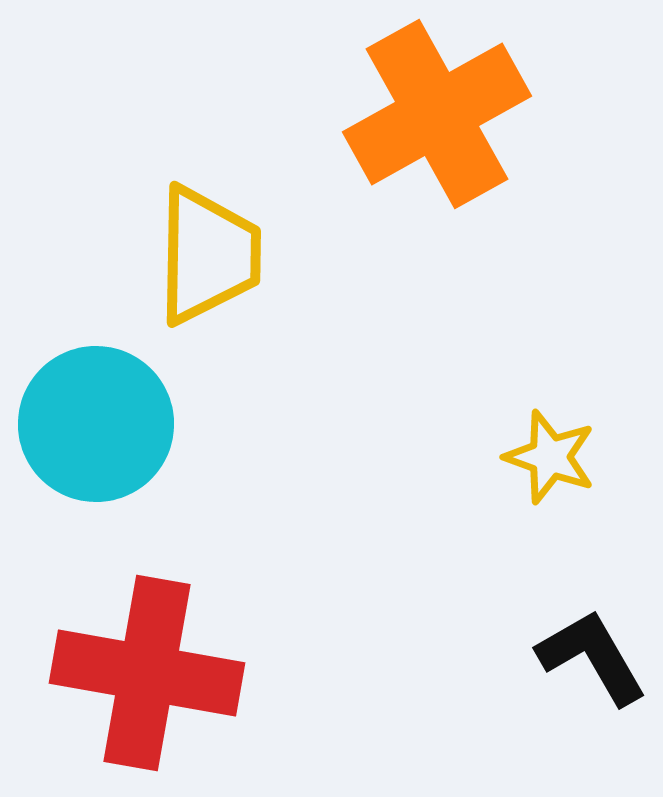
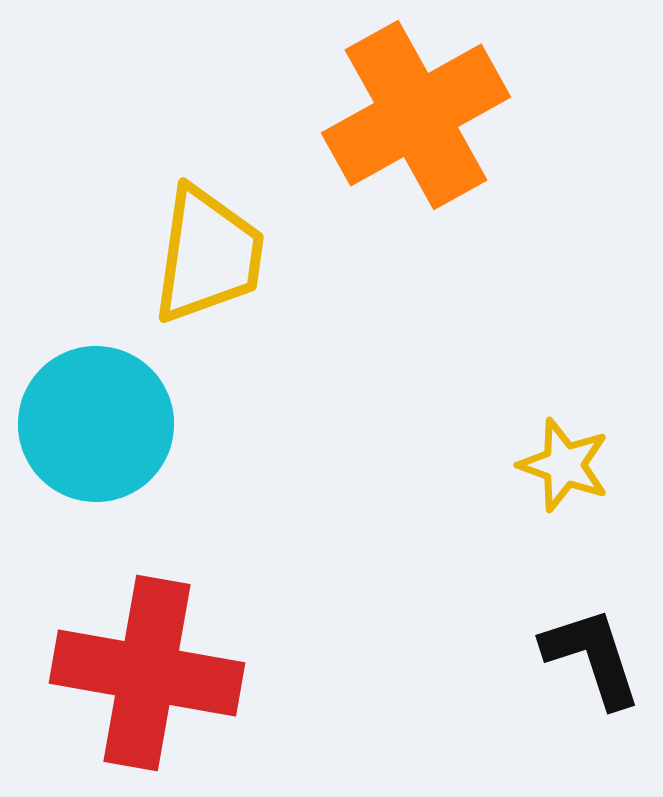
orange cross: moved 21 px left, 1 px down
yellow trapezoid: rotated 7 degrees clockwise
yellow star: moved 14 px right, 8 px down
black L-shape: rotated 12 degrees clockwise
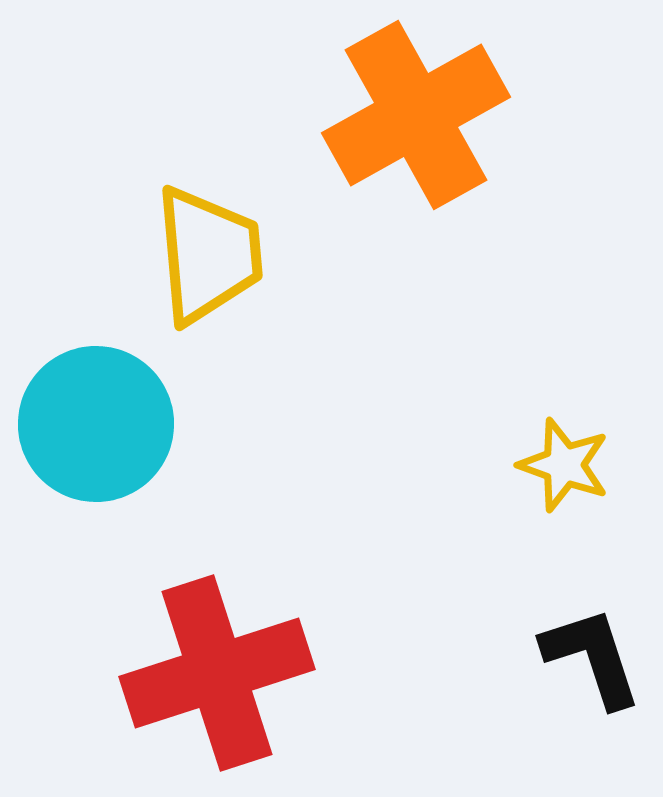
yellow trapezoid: rotated 13 degrees counterclockwise
red cross: moved 70 px right; rotated 28 degrees counterclockwise
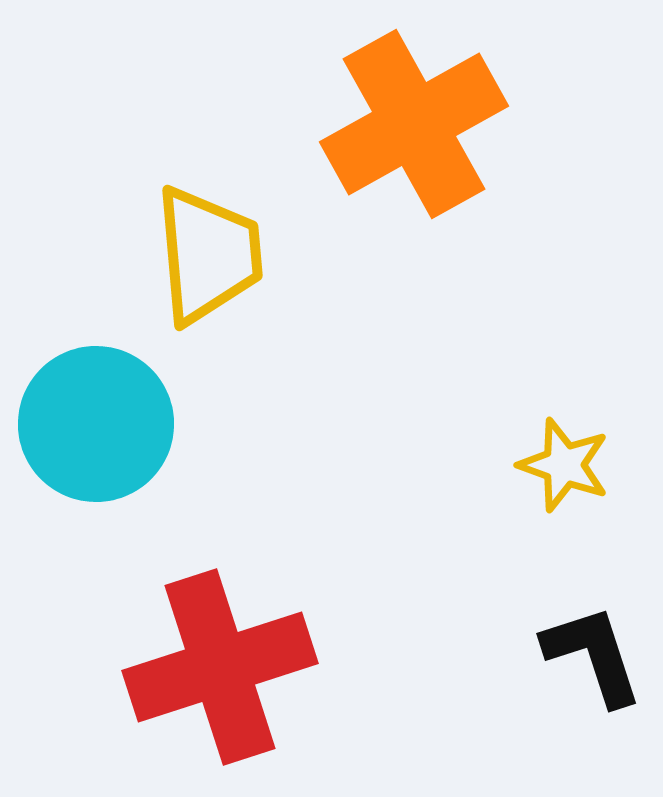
orange cross: moved 2 px left, 9 px down
black L-shape: moved 1 px right, 2 px up
red cross: moved 3 px right, 6 px up
